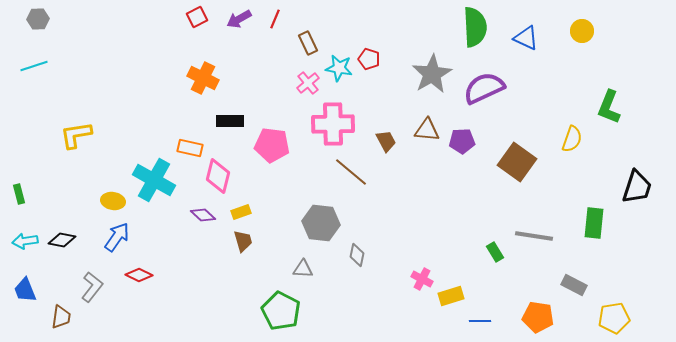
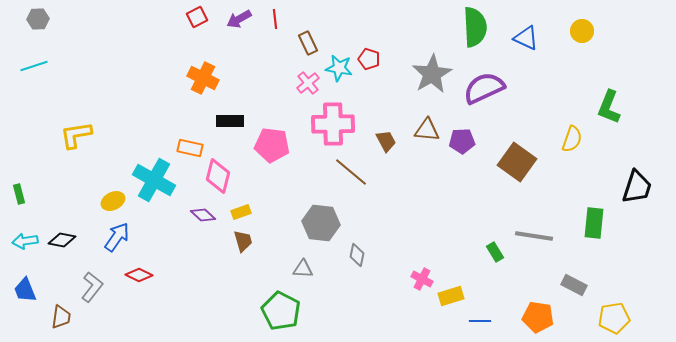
red line at (275, 19): rotated 30 degrees counterclockwise
yellow ellipse at (113, 201): rotated 35 degrees counterclockwise
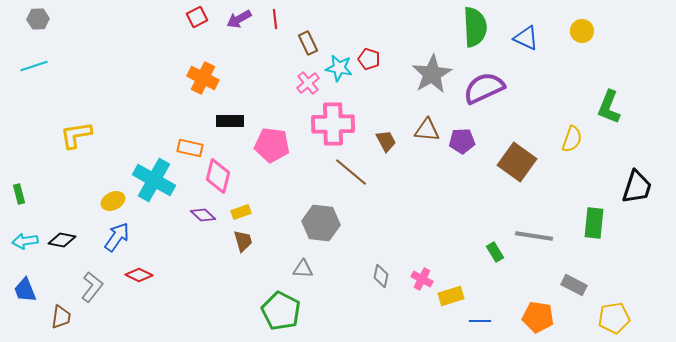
gray diamond at (357, 255): moved 24 px right, 21 px down
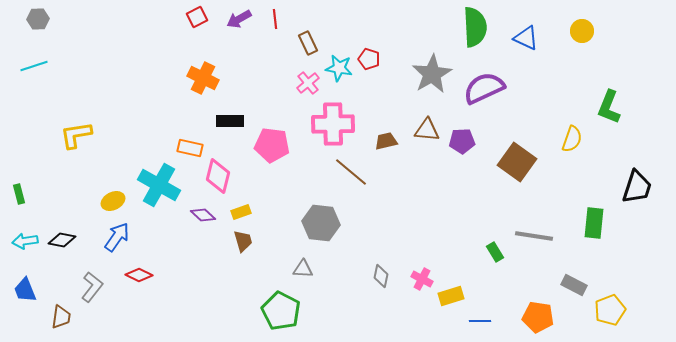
brown trapezoid at (386, 141): rotated 75 degrees counterclockwise
cyan cross at (154, 180): moved 5 px right, 5 px down
yellow pentagon at (614, 318): moved 4 px left, 8 px up; rotated 12 degrees counterclockwise
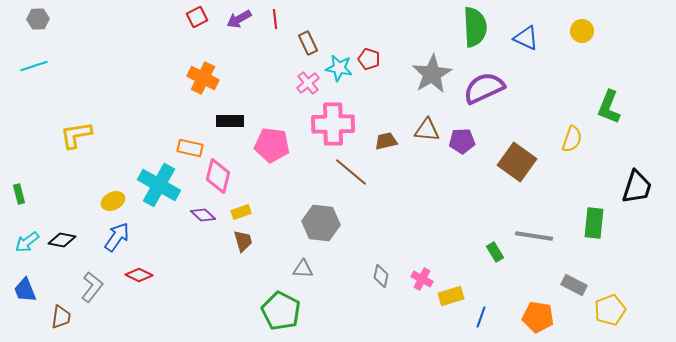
cyan arrow at (25, 241): moved 2 px right, 1 px down; rotated 30 degrees counterclockwise
blue line at (480, 321): moved 1 px right, 4 px up; rotated 70 degrees counterclockwise
